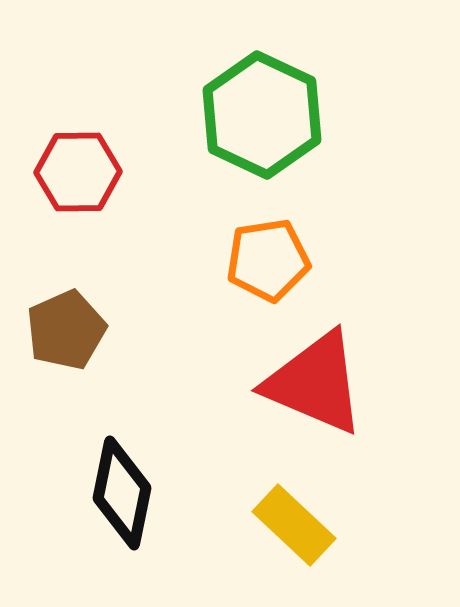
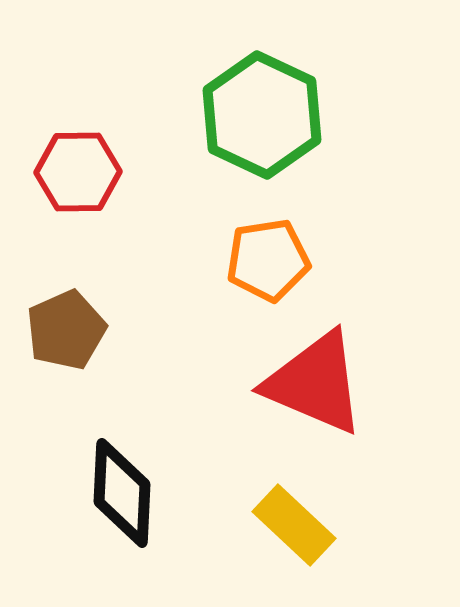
black diamond: rotated 9 degrees counterclockwise
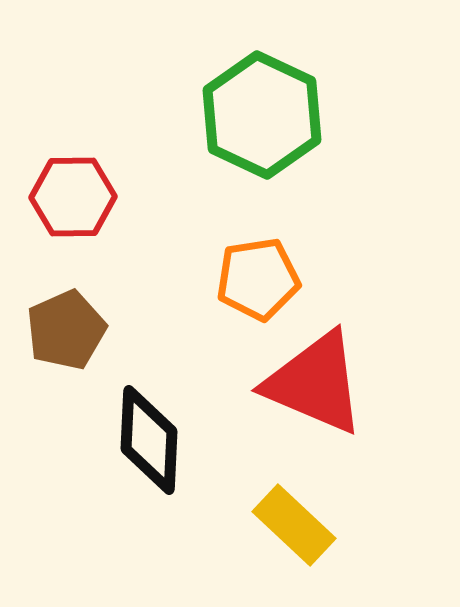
red hexagon: moved 5 px left, 25 px down
orange pentagon: moved 10 px left, 19 px down
black diamond: moved 27 px right, 53 px up
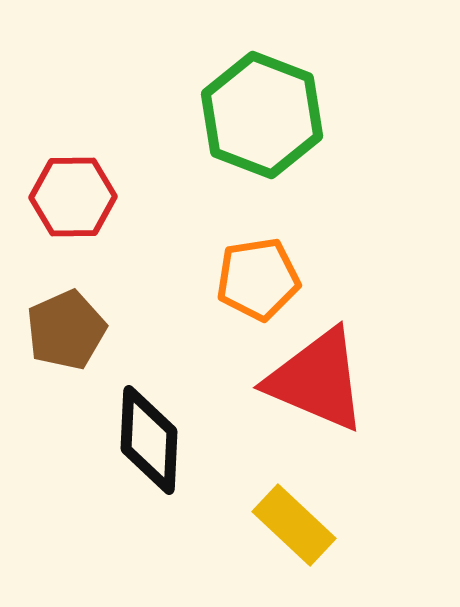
green hexagon: rotated 4 degrees counterclockwise
red triangle: moved 2 px right, 3 px up
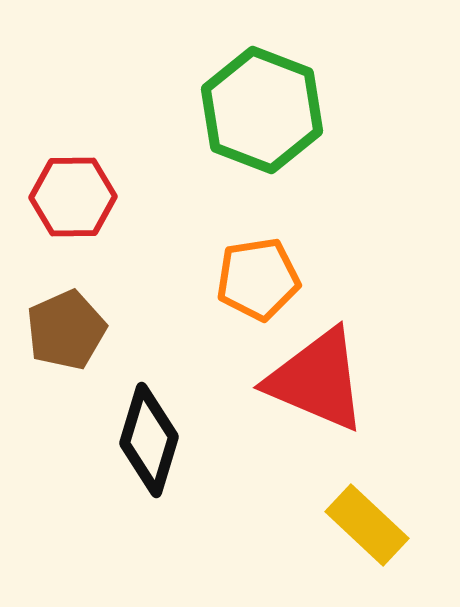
green hexagon: moved 5 px up
black diamond: rotated 14 degrees clockwise
yellow rectangle: moved 73 px right
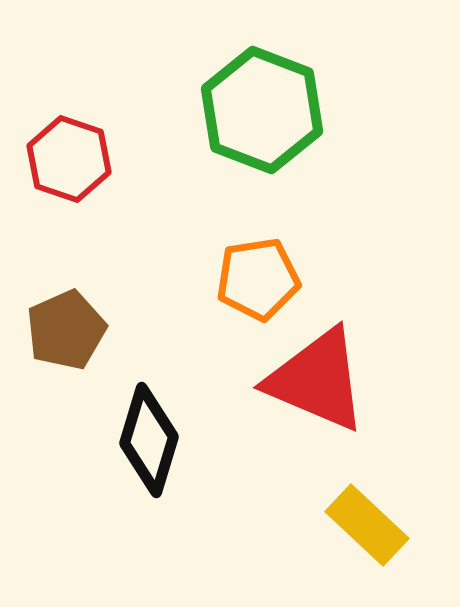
red hexagon: moved 4 px left, 38 px up; rotated 20 degrees clockwise
